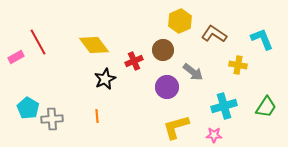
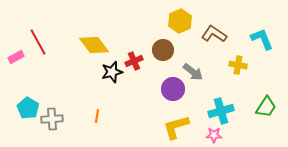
black star: moved 7 px right, 7 px up; rotated 10 degrees clockwise
purple circle: moved 6 px right, 2 px down
cyan cross: moved 3 px left, 5 px down
orange line: rotated 16 degrees clockwise
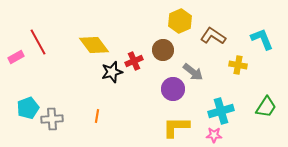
brown L-shape: moved 1 px left, 2 px down
cyan pentagon: rotated 20 degrees clockwise
yellow L-shape: rotated 16 degrees clockwise
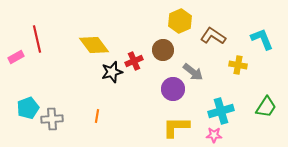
red line: moved 1 px left, 3 px up; rotated 16 degrees clockwise
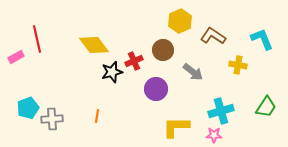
purple circle: moved 17 px left
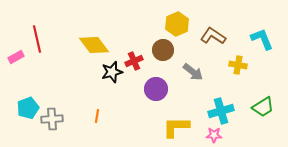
yellow hexagon: moved 3 px left, 3 px down
green trapezoid: moved 3 px left; rotated 25 degrees clockwise
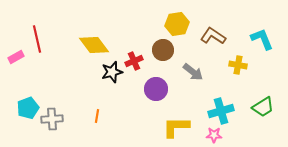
yellow hexagon: rotated 15 degrees clockwise
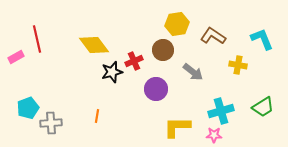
gray cross: moved 1 px left, 4 px down
yellow L-shape: moved 1 px right
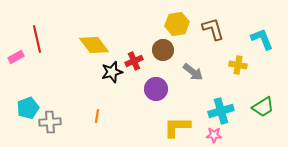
brown L-shape: moved 7 px up; rotated 40 degrees clockwise
gray cross: moved 1 px left, 1 px up
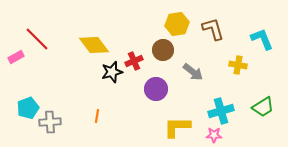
red line: rotated 32 degrees counterclockwise
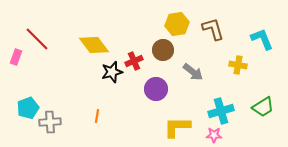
pink rectangle: rotated 42 degrees counterclockwise
